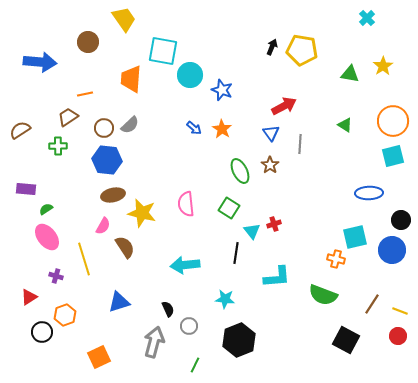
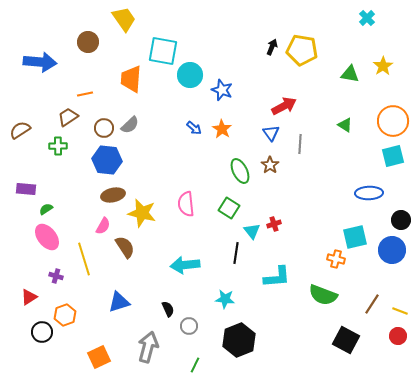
gray arrow at (154, 342): moved 6 px left, 5 px down
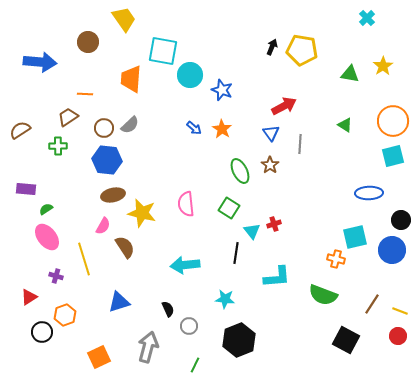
orange line at (85, 94): rotated 14 degrees clockwise
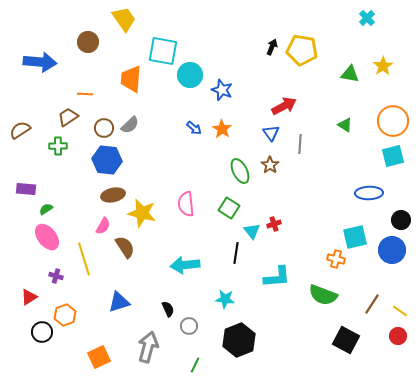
yellow line at (400, 311): rotated 14 degrees clockwise
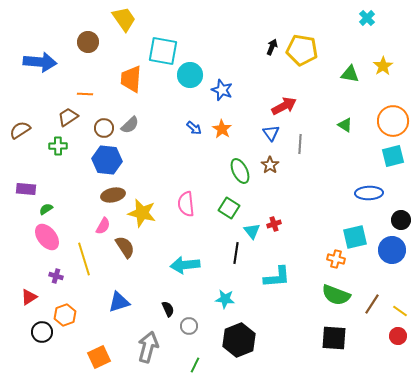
green semicircle at (323, 295): moved 13 px right
black square at (346, 340): moved 12 px left, 2 px up; rotated 24 degrees counterclockwise
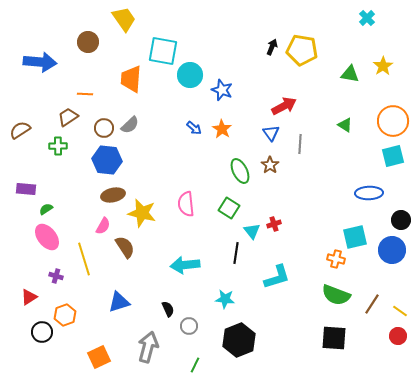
cyan L-shape at (277, 277): rotated 12 degrees counterclockwise
